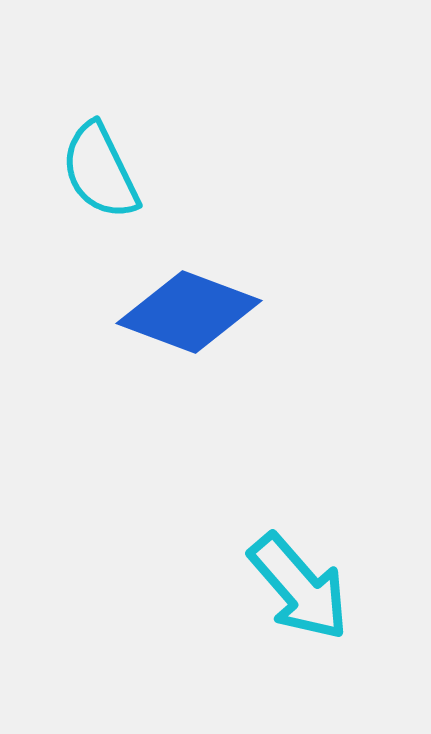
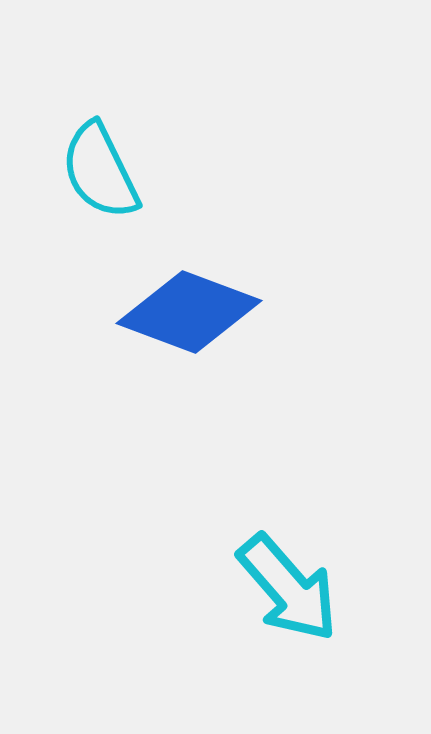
cyan arrow: moved 11 px left, 1 px down
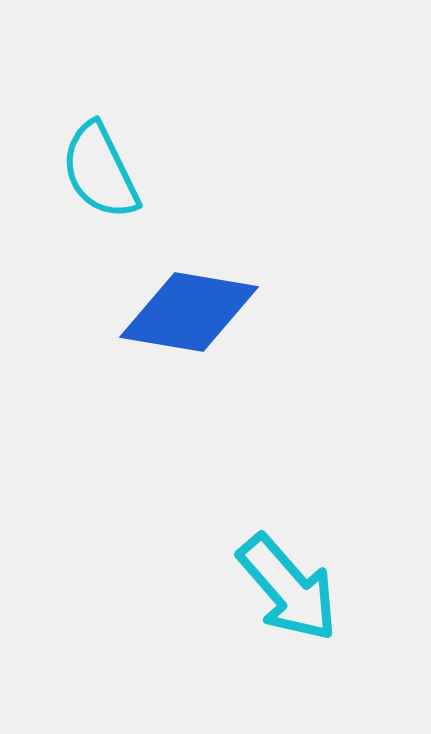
blue diamond: rotated 11 degrees counterclockwise
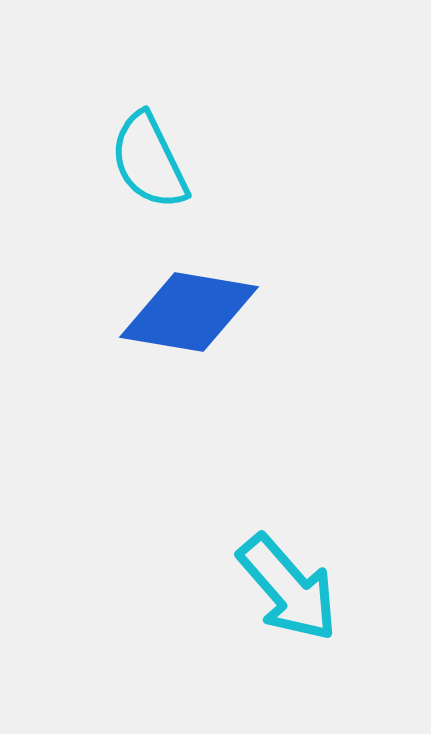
cyan semicircle: moved 49 px right, 10 px up
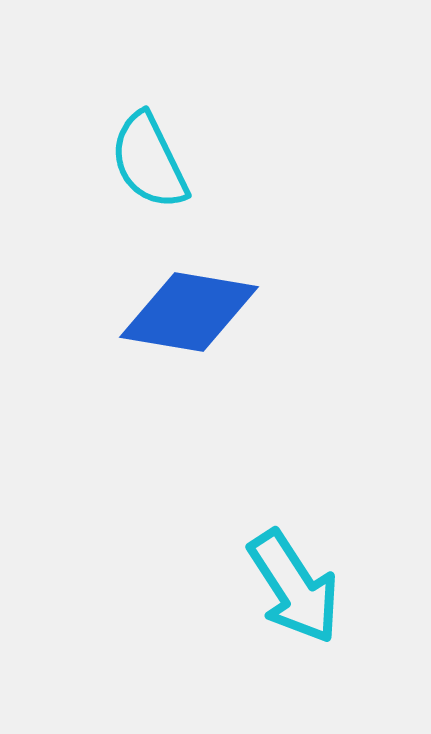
cyan arrow: moved 6 px right, 1 px up; rotated 8 degrees clockwise
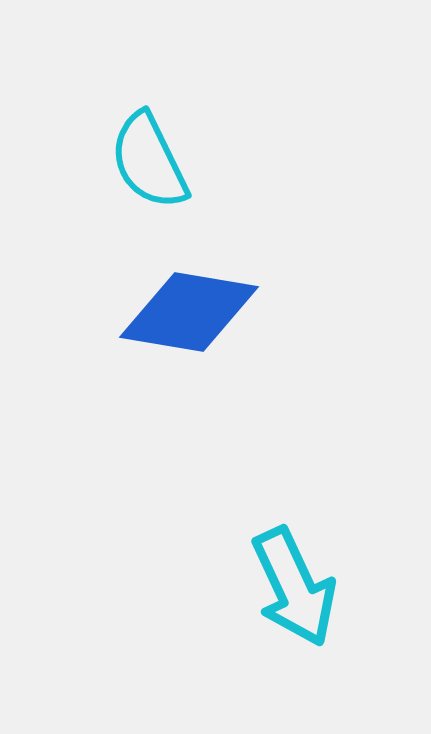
cyan arrow: rotated 8 degrees clockwise
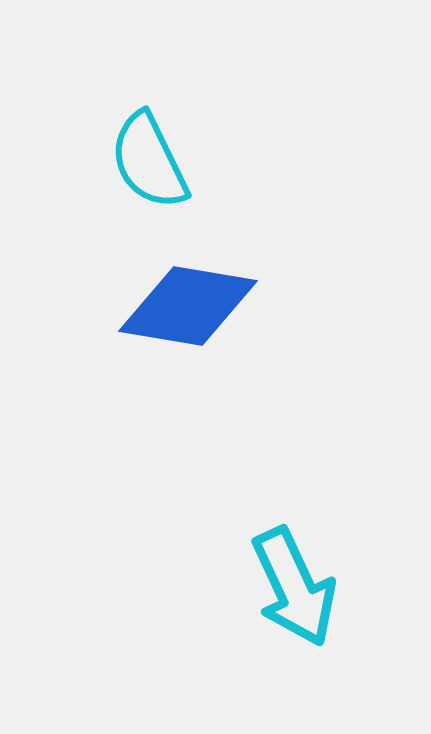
blue diamond: moved 1 px left, 6 px up
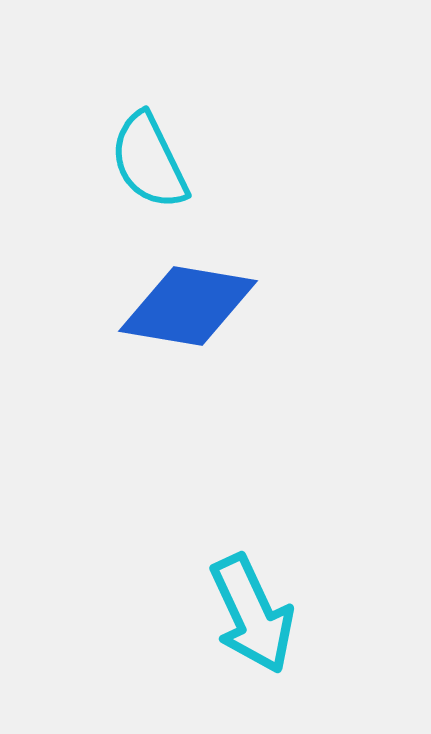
cyan arrow: moved 42 px left, 27 px down
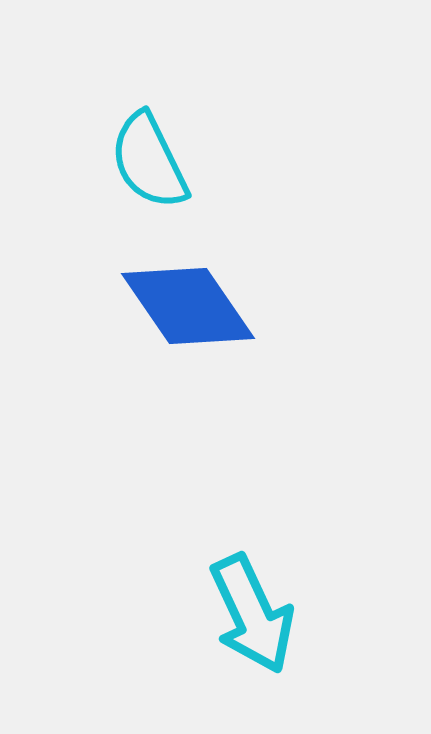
blue diamond: rotated 46 degrees clockwise
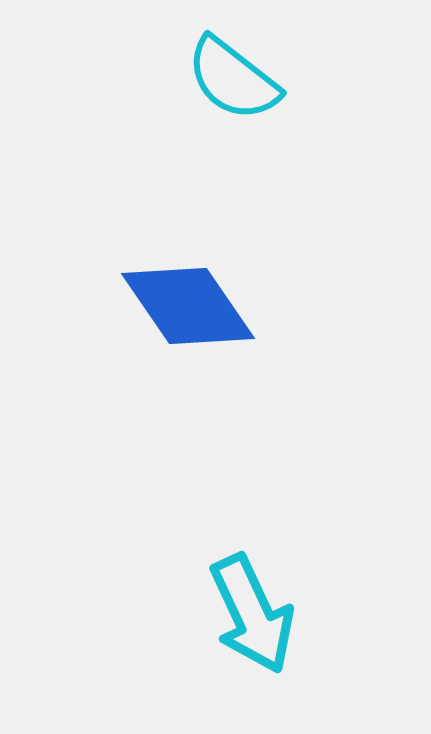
cyan semicircle: moved 84 px right, 82 px up; rotated 26 degrees counterclockwise
